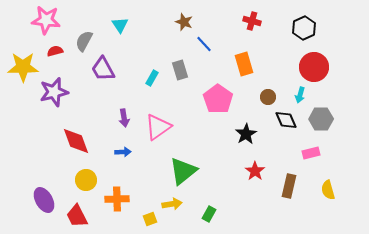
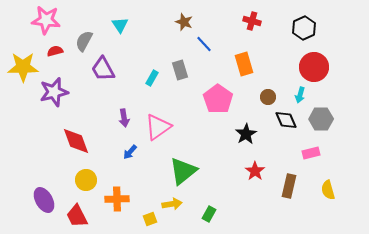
blue arrow: moved 7 px right; rotated 133 degrees clockwise
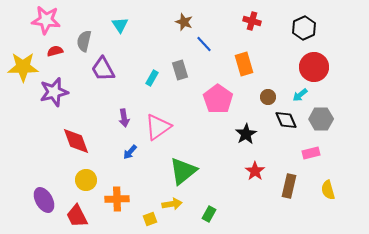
gray semicircle: rotated 15 degrees counterclockwise
cyan arrow: rotated 35 degrees clockwise
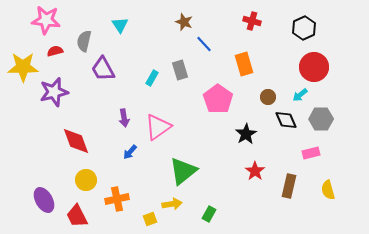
orange cross: rotated 10 degrees counterclockwise
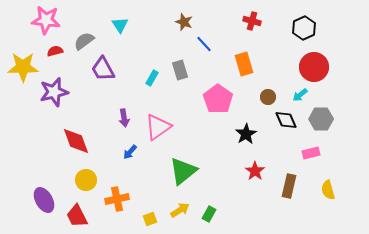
gray semicircle: rotated 40 degrees clockwise
yellow arrow: moved 8 px right, 6 px down; rotated 24 degrees counterclockwise
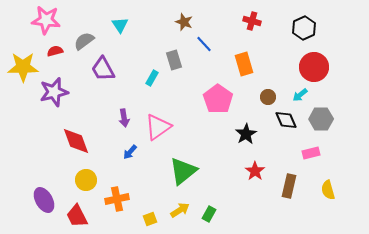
gray rectangle: moved 6 px left, 10 px up
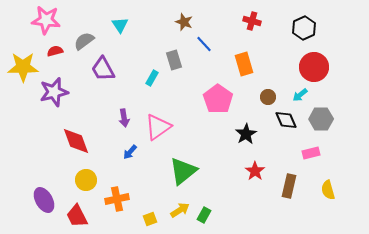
green rectangle: moved 5 px left, 1 px down
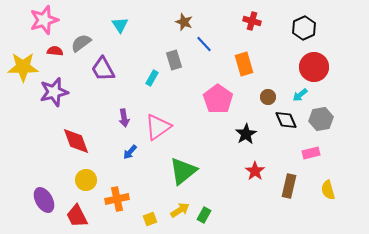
pink star: moved 2 px left; rotated 24 degrees counterclockwise
gray semicircle: moved 3 px left, 2 px down
red semicircle: rotated 21 degrees clockwise
gray hexagon: rotated 10 degrees counterclockwise
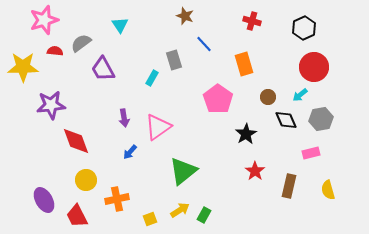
brown star: moved 1 px right, 6 px up
purple star: moved 3 px left, 13 px down; rotated 8 degrees clockwise
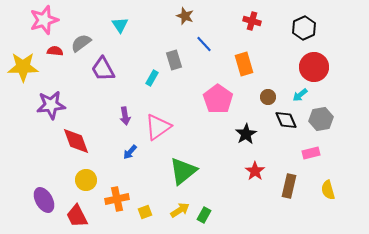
purple arrow: moved 1 px right, 2 px up
yellow square: moved 5 px left, 7 px up
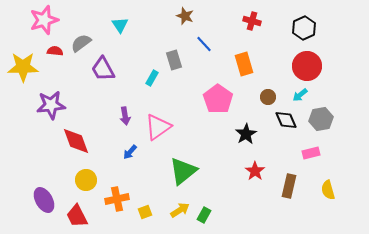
red circle: moved 7 px left, 1 px up
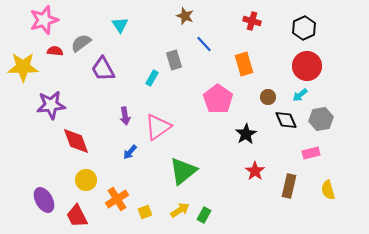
orange cross: rotated 20 degrees counterclockwise
